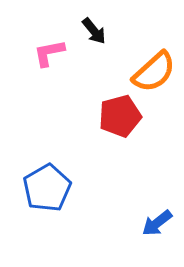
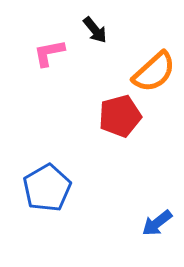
black arrow: moved 1 px right, 1 px up
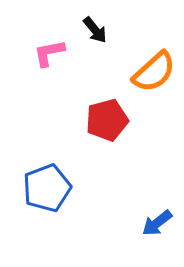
red pentagon: moved 13 px left, 4 px down
blue pentagon: rotated 9 degrees clockwise
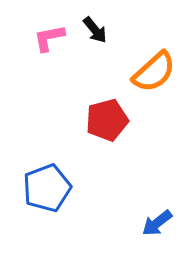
pink L-shape: moved 15 px up
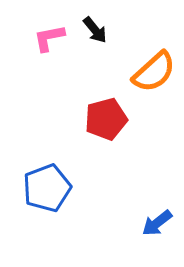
red pentagon: moved 1 px left, 1 px up
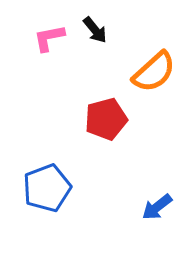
blue arrow: moved 16 px up
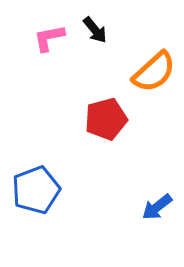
blue pentagon: moved 11 px left, 2 px down
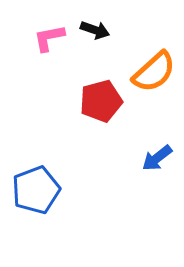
black arrow: rotated 32 degrees counterclockwise
red pentagon: moved 5 px left, 18 px up
blue arrow: moved 49 px up
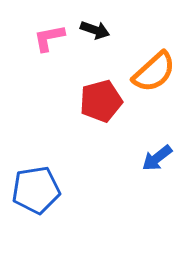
blue pentagon: rotated 12 degrees clockwise
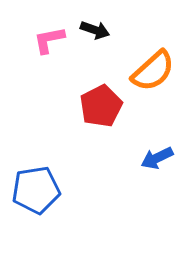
pink L-shape: moved 2 px down
orange semicircle: moved 1 px left, 1 px up
red pentagon: moved 5 px down; rotated 12 degrees counterclockwise
blue arrow: rotated 12 degrees clockwise
